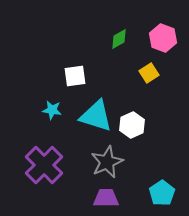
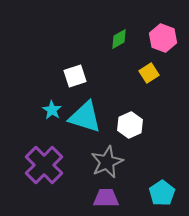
white square: rotated 10 degrees counterclockwise
cyan star: rotated 24 degrees clockwise
cyan triangle: moved 11 px left, 1 px down
white hexagon: moved 2 px left
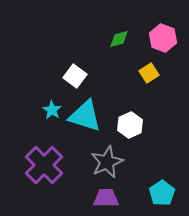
green diamond: rotated 15 degrees clockwise
white square: rotated 35 degrees counterclockwise
cyan triangle: moved 1 px up
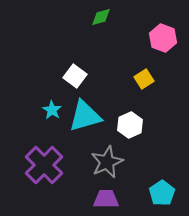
green diamond: moved 18 px left, 22 px up
yellow square: moved 5 px left, 6 px down
cyan triangle: rotated 33 degrees counterclockwise
purple trapezoid: moved 1 px down
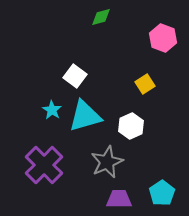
yellow square: moved 1 px right, 5 px down
white hexagon: moved 1 px right, 1 px down
purple trapezoid: moved 13 px right
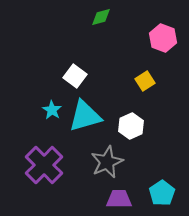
yellow square: moved 3 px up
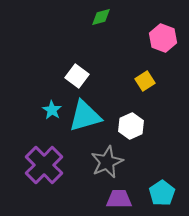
white square: moved 2 px right
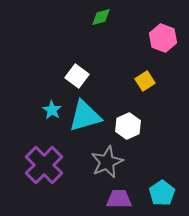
white hexagon: moved 3 px left
